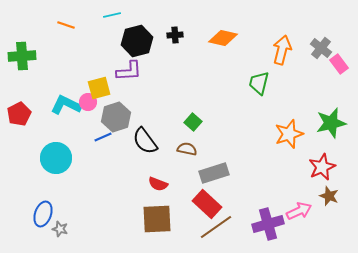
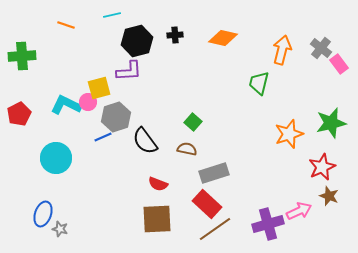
brown line: moved 1 px left, 2 px down
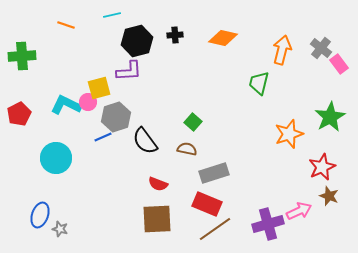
green star: moved 1 px left, 6 px up; rotated 16 degrees counterclockwise
red rectangle: rotated 20 degrees counterclockwise
blue ellipse: moved 3 px left, 1 px down
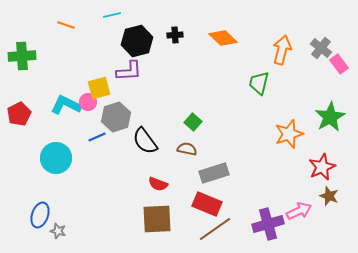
orange diamond: rotated 32 degrees clockwise
blue line: moved 6 px left
gray star: moved 2 px left, 2 px down
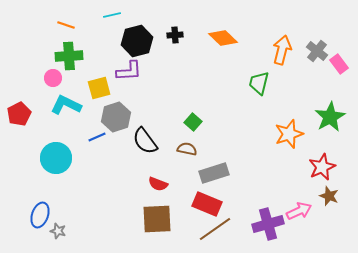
gray cross: moved 4 px left, 3 px down
green cross: moved 47 px right
pink circle: moved 35 px left, 24 px up
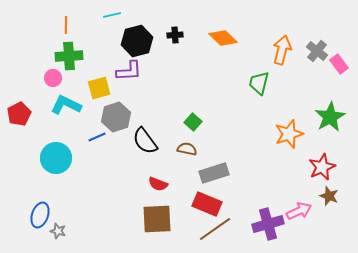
orange line: rotated 72 degrees clockwise
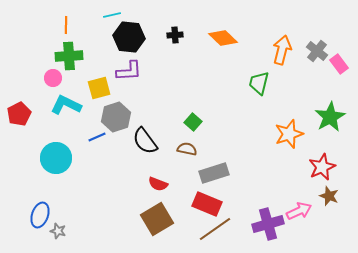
black hexagon: moved 8 px left, 4 px up; rotated 20 degrees clockwise
brown square: rotated 28 degrees counterclockwise
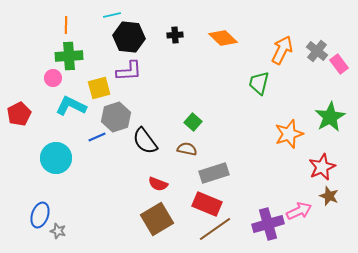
orange arrow: rotated 12 degrees clockwise
cyan L-shape: moved 5 px right, 1 px down
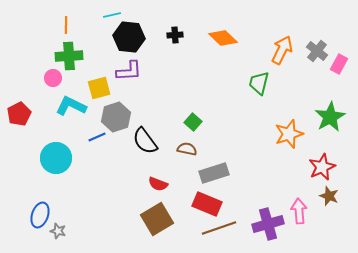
pink rectangle: rotated 66 degrees clockwise
pink arrow: rotated 70 degrees counterclockwise
brown line: moved 4 px right, 1 px up; rotated 16 degrees clockwise
